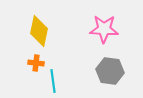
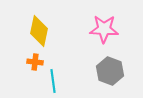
orange cross: moved 1 px left, 1 px up
gray hexagon: rotated 12 degrees clockwise
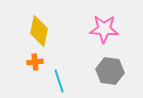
orange cross: rotated 14 degrees counterclockwise
gray hexagon: rotated 12 degrees counterclockwise
cyan line: moved 6 px right; rotated 10 degrees counterclockwise
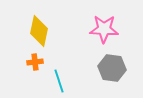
gray hexagon: moved 2 px right, 3 px up
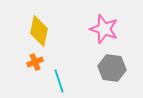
pink star: rotated 16 degrees clockwise
orange cross: rotated 14 degrees counterclockwise
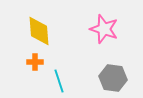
yellow diamond: rotated 16 degrees counterclockwise
orange cross: rotated 21 degrees clockwise
gray hexagon: moved 1 px right, 10 px down
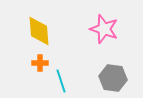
orange cross: moved 5 px right, 1 px down
cyan line: moved 2 px right
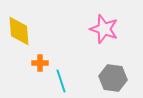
yellow diamond: moved 20 px left
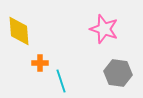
gray hexagon: moved 5 px right, 5 px up
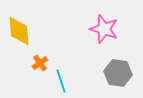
orange cross: rotated 35 degrees counterclockwise
